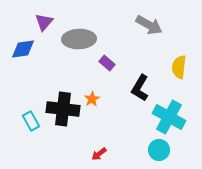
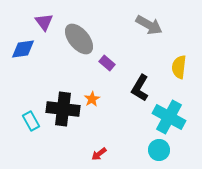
purple triangle: rotated 18 degrees counterclockwise
gray ellipse: rotated 52 degrees clockwise
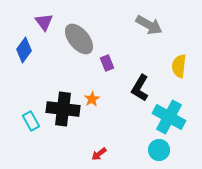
blue diamond: moved 1 px right, 1 px down; rotated 45 degrees counterclockwise
purple rectangle: rotated 28 degrees clockwise
yellow semicircle: moved 1 px up
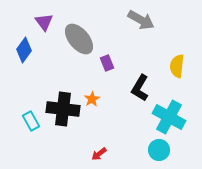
gray arrow: moved 8 px left, 5 px up
yellow semicircle: moved 2 px left
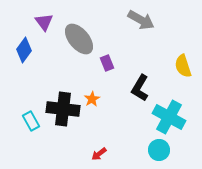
yellow semicircle: moved 6 px right; rotated 25 degrees counterclockwise
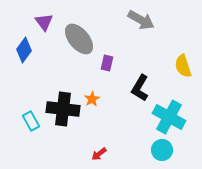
purple rectangle: rotated 35 degrees clockwise
cyan circle: moved 3 px right
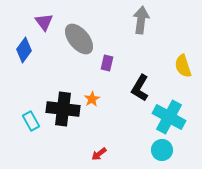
gray arrow: rotated 112 degrees counterclockwise
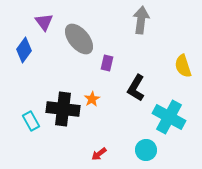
black L-shape: moved 4 px left
cyan circle: moved 16 px left
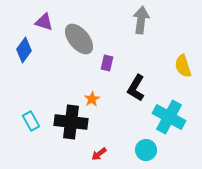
purple triangle: rotated 36 degrees counterclockwise
black cross: moved 8 px right, 13 px down
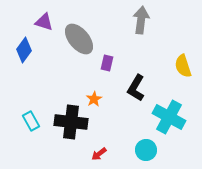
orange star: moved 2 px right
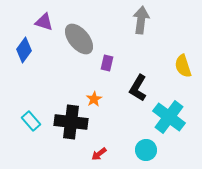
black L-shape: moved 2 px right
cyan cross: rotated 8 degrees clockwise
cyan rectangle: rotated 12 degrees counterclockwise
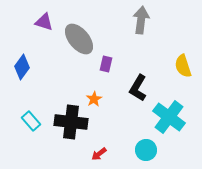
blue diamond: moved 2 px left, 17 px down
purple rectangle: moved 1 px left, 1 px down
